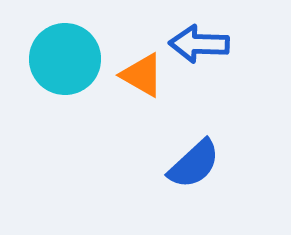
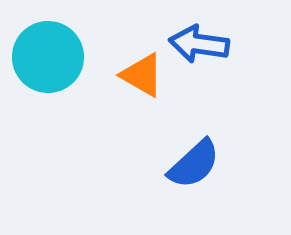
blue arrow: rotated 6 degrees clockwise
cyan circle: moved 17 px left, 2 px up
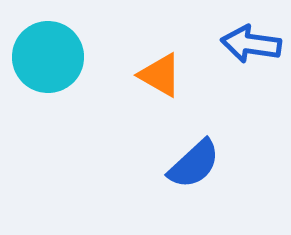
blue arrow: moved 52 px right
orange triangle: moved 18 px right
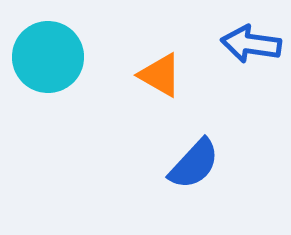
blue semicircle: rotated 4 degrees counterclockwise
